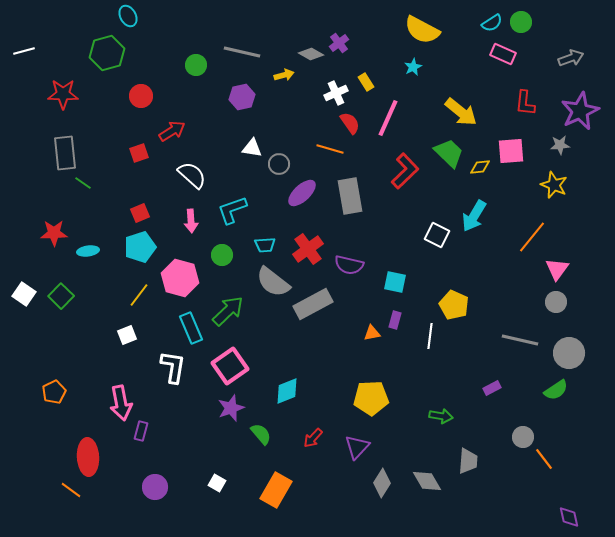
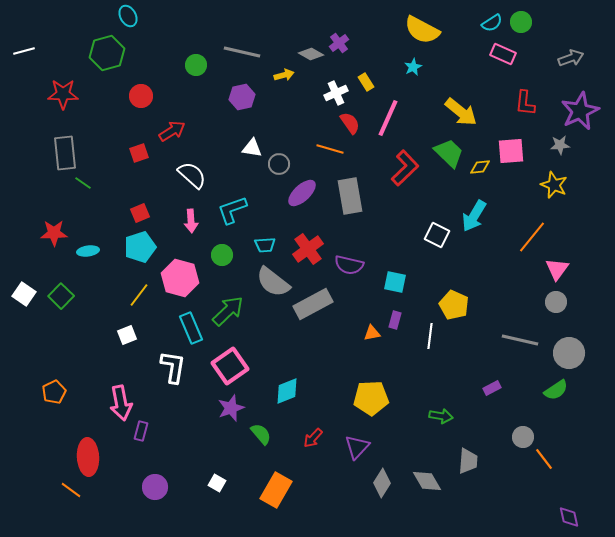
red L-shape at (405, 171): moved 3 px up
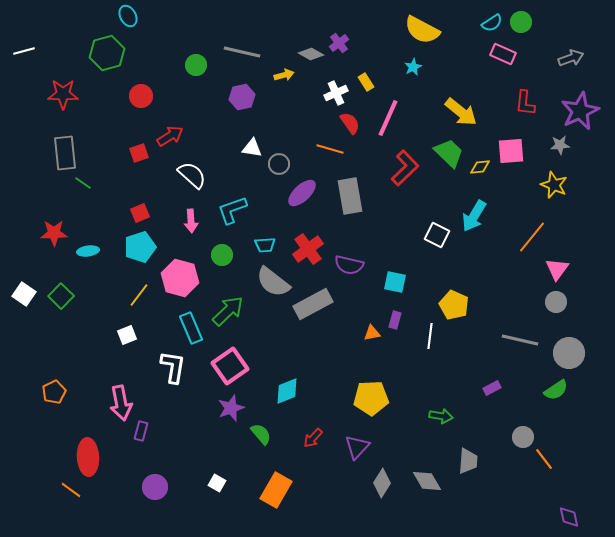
red arrow at (172, 131): moved 2 px left, 5 px down
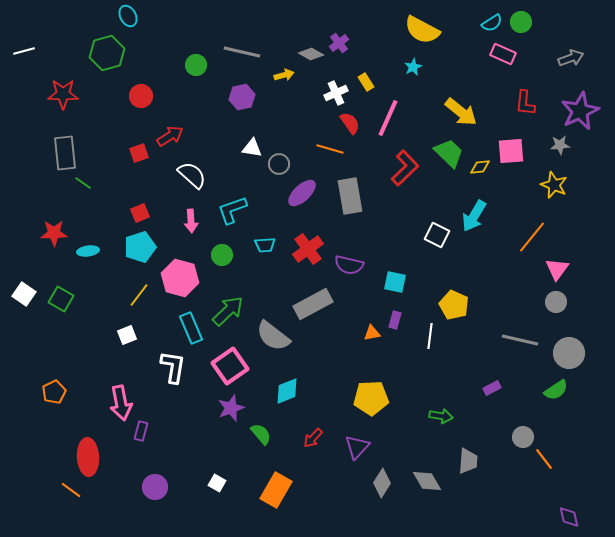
gray semicircle at (273, 282): moved 54 px down
green square at (61, 296): moved 3 px down; rotated 15 degrees counterclockwise
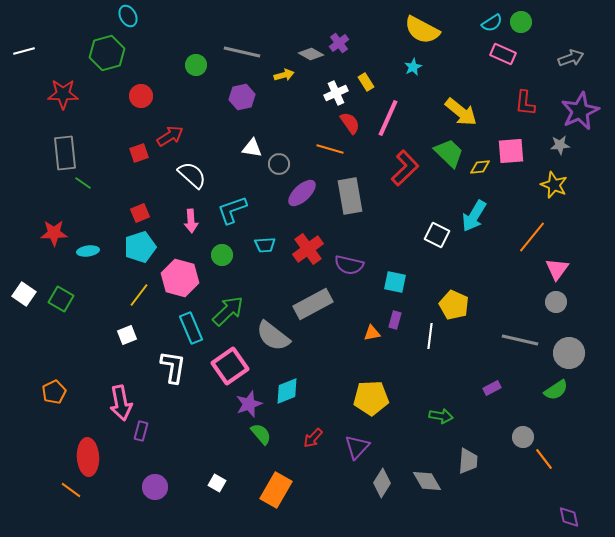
purple star at (231, 408): moved 18 px right, 4 px up
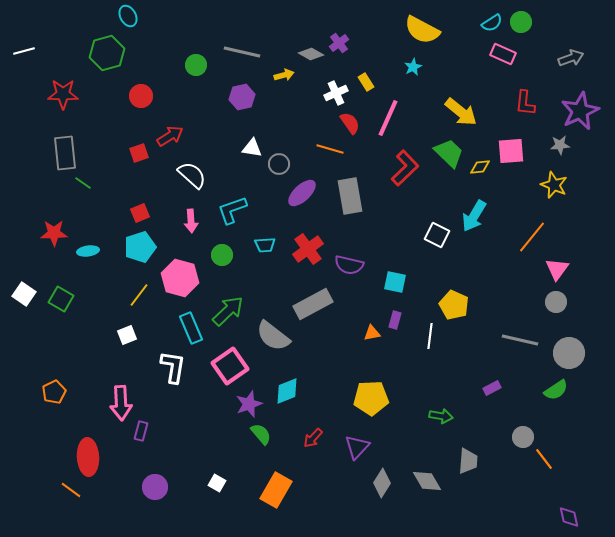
pink arrow at (121, 403): rotated 8 degrees clockwise
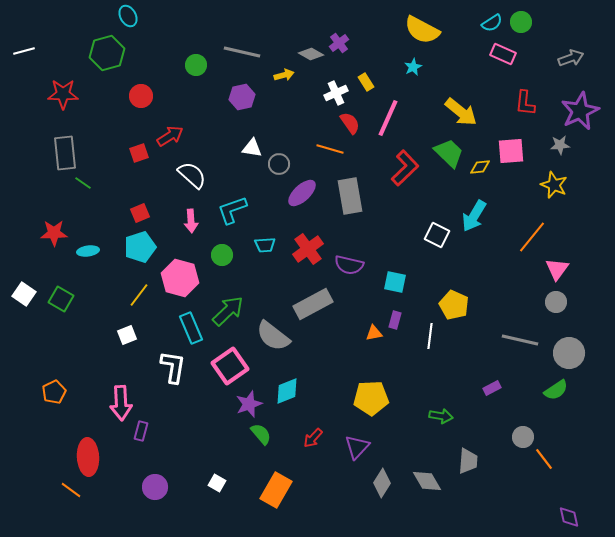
orange triangle at (372, 333): moved 2 px right
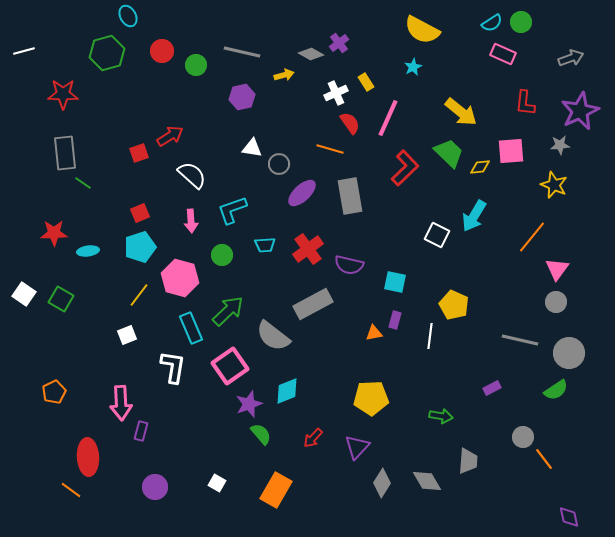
red circle at (141, 96): moved 21 px right, 45 px up
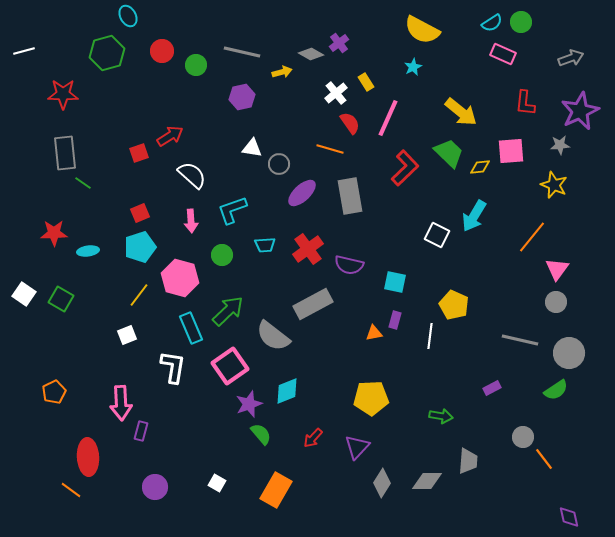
yellow arrow at (284, 75): moved 2 px left, 3 px up
white cross at (336, 93): rotated 15 degrees counterclockwise
gray diamond at (427, 481): rotated 60 degrees counterclockwise
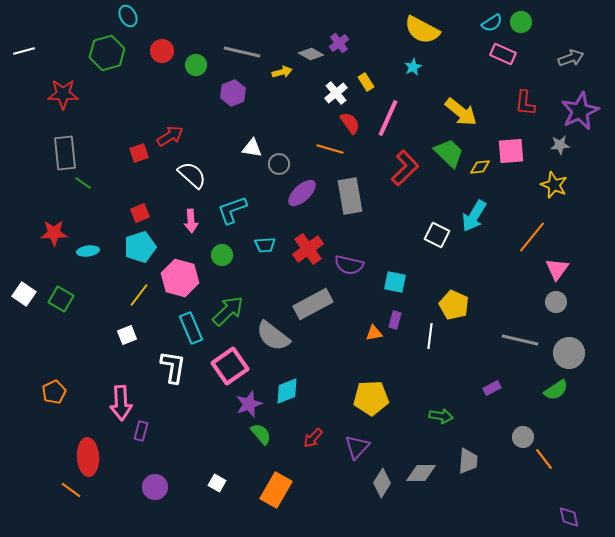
purple hexagon at (242, 97): moved 9 px left, 4 px up; rotated 10 degrees counterclockwise
gray diamond at (427, 481): moved 6 px left, 8 px up
